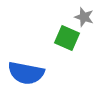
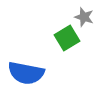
green square: rotated 35 degrees clockwise
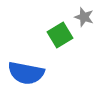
green square: moved 7 px left, 3 px up
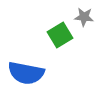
gray star: rotated 12 degrees counterclockwise
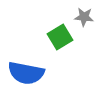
green square: moved 2 px down
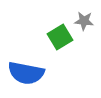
gray star: moved 4 px down
